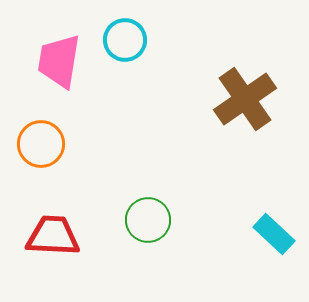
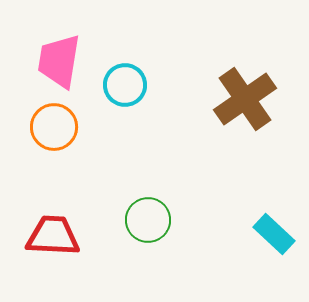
cyan circle: moved 45 px down
orange circle: moved 13 px right, 17 px up
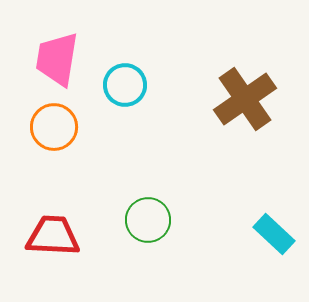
pink trapezoid: moved 2 px left, 2 px up
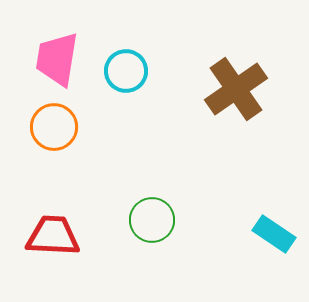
cyan circle: moved 1 px right, 14 px up
brown cross: moved 9 px left, 10 px up
green circle: moved 4 px right
cyan rectangle: rotated 9 degrees counterclockwise
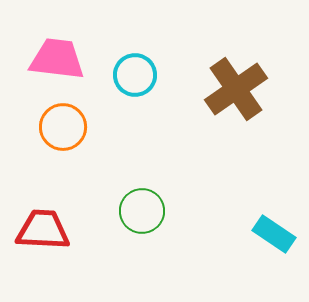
pink trapezoid: rotated 88 degrees clockwise
cyan circle: moved 9 px right, 4 px down
orange circle: moved 9 px right
green circle: moved 10 px left, 9 px up
red trapezoid: moved 10 px left, 6 px up
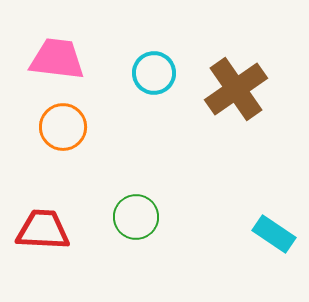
cyan circle: moved 19 px right, 2 px up
green circle: moved 6 px left, 6 px down
